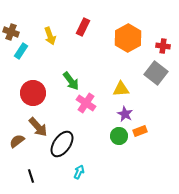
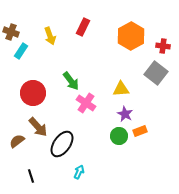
orange hexagon: moved 3 px right, 2 px up
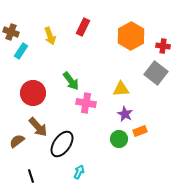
pink cross: rotated 24 degrees counterclockwise
green circle: moved 3 px down
